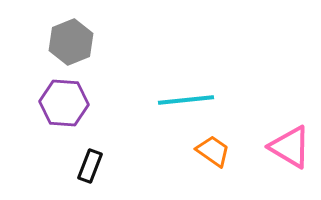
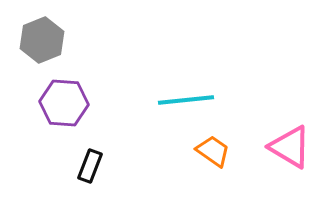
gray hexagon: moved 29 px left, 2 px up
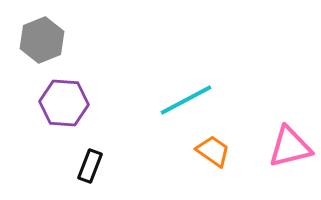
cyan line: rotated 22 degrees counterclockwise
pink triangle: rotated 45 degrees counterclockwise
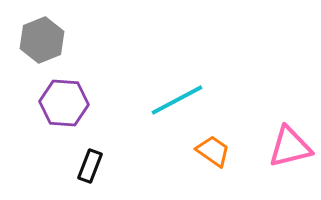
cyan line: moved 9 px left
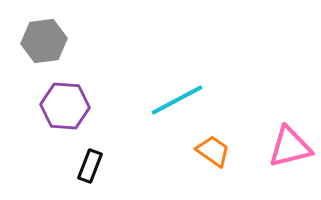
gray hexagon: moved 2 px right, 1 px down; rotated 15 degrees clockwise
purple hexagon: moved 1 px right, 3 px down
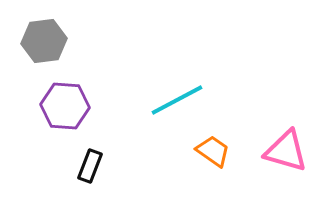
pink triangle: moved 4 px left, 4 px down; rotated 30 degrees clockwise
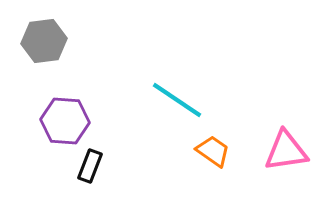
cyan line: rotated 62 degrees clockwise
purple hexagon: moved 15 px down
pink triangle: rotated 24 degrees counterclockwise
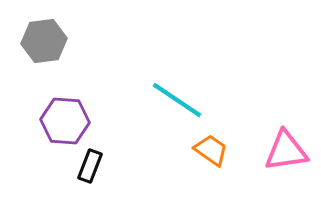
orange trapezoid: moved 2 px left, 1 px up
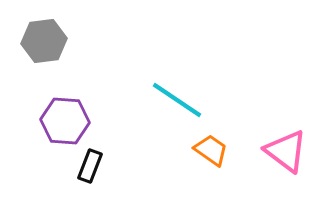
pink triangle: rotated 45 degrees clockwise
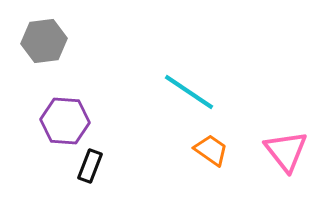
cyan line: moved 12 px right, 8 px up
pink triangle: rotated 15 degrees clockwise
